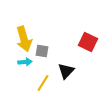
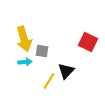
yellow line: moved 6 px right, 2 px up
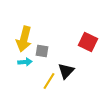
yellow arrow: rotated 30 degrees clockwise
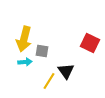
red square: moved 2 px right, 1 px down
black triangle: rotated 18 degrees counterclockwise
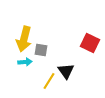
gray square: moved 1 px left, 1 px up
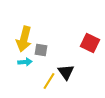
black triangle: moved 1 px down
